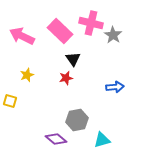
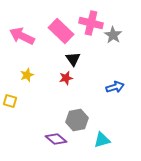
pink rectangle: moved 1 px right
blue arrow: rotated 12 degrees counterclockwise
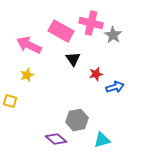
pink rectangle: rotated 15 degrees counterclockwise
pink arrow: moved 7 px right, 9 px down
red star: moved 30 px right, 4 px up
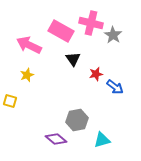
blue arrow: rotated 54 degrees clockwise
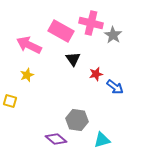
gray hexagon: rotated 20 degrees clockwise
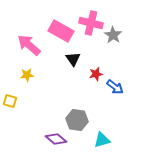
pink arrow: rotated 15 degrees clockwise
yellow star: rotated 16 degrees clockwise
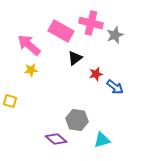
gray star: moved 2 px right; rotated 18 degrees clockwise
black triangle: moved 2 px right, 1 px up; rotated 28 degrees clockwise
yellow star: moved 4 px right, 5 px up
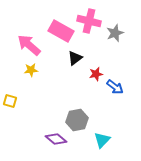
pink cross: moved 2 px left, 2 px up
gray star: moved 2 px up
gray hexagon: rotated 20 degrees counterclockwise
cyan triangle: rotated 30 degrees counterclockwise
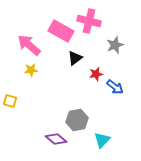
gray star: moved 12 px down
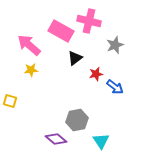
cyan triangle: moved 1 px left, 1 px down; rotated 18 degrees counterclockwise
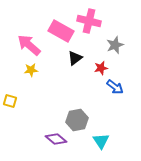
red star: moved 5 px right, 6 px up
